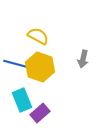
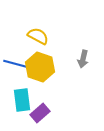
cyan rectangle: rotated 15 degrees clockwise
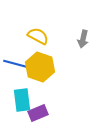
gray arrow: moved 20 px up
purple rectangle: moved 2 px left; rotated 18 degrees clockwise
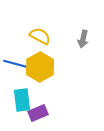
yellow semicircle: moved 2 px right
yellow hexagon: rotated 12 degrees clockwise
